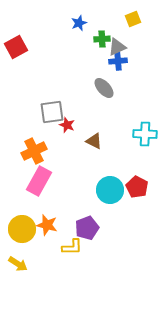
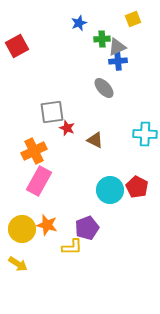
red square: moved 1 px right, 1 px up
red star: moved 3 px down
brown triangle: moved 1 px right, 1 px up
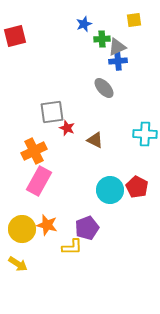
yellow square: moved 1 px right, 1 px down; rotated 14 degrees clockwise
blue star: moved 5 px right, 1 px down
red square: moved 2 px left, 10 px up; rotated 15 degrees clockwise
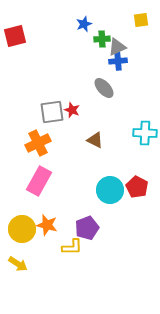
yellow square: moved 7 px right
red star: moved 5 px right, 18 px up
cyan cross: moved 1 px up
orange cross: moved 4 px right, 8 px up
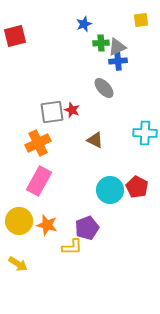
green cross: moved 1 px left, 4 px down
yellow circle: moved 3 px left, 8 px up
